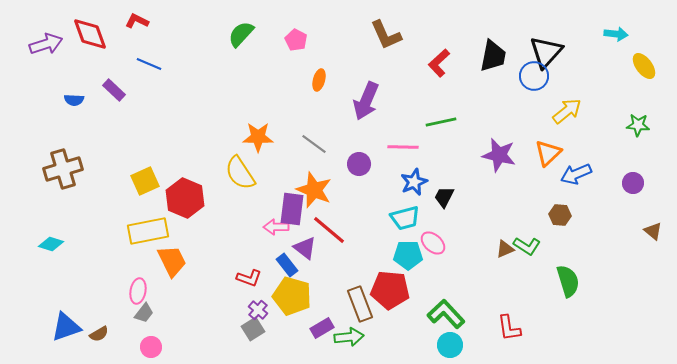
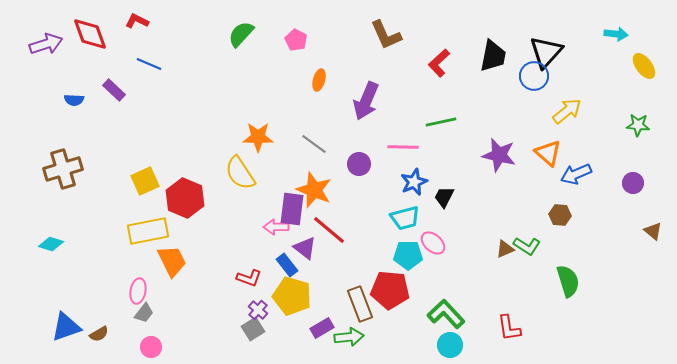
orange triangle at (548, 153): rotated 36 degrees counterclockwise
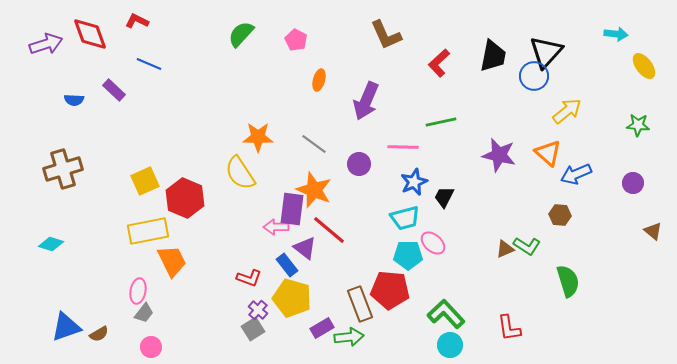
yellow pentagon at (292, 296): moved 2 px down
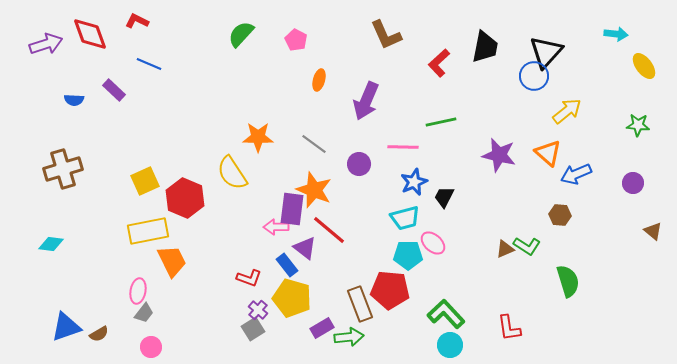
black trapezoid at (493, 56): moved 8 px left, 9 px up
yellow semicircle at (240, 173): moved 8 px left
cyan diamond at (51, 244): rotated 10 degrees counterclockwise
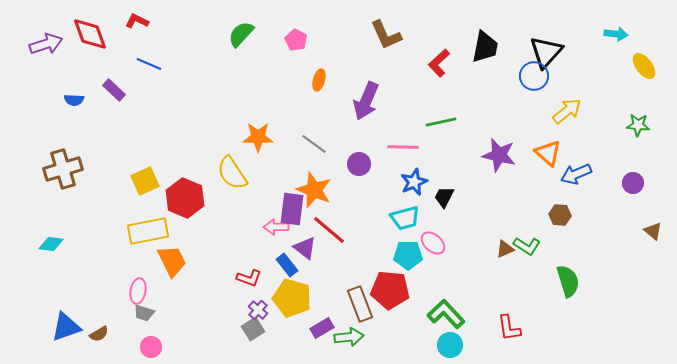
gray trapezoid at (144, 313): rotated 70 degrees clockwise
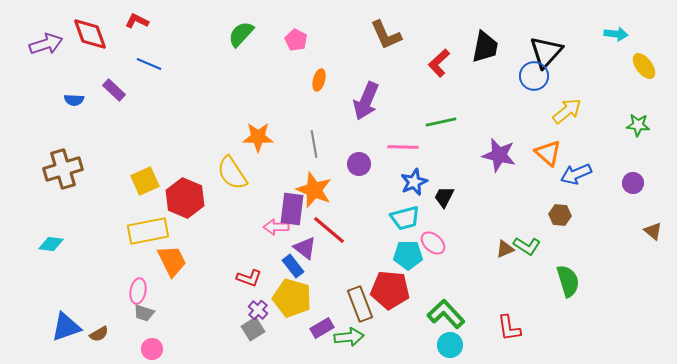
gray line at (314, 144): rotated 44 degrees clockwise
blue rectangle at (287, 265): moved 6 px right, 1 px down
pink circle at (151, 347): moved 1 px right, 2 px down
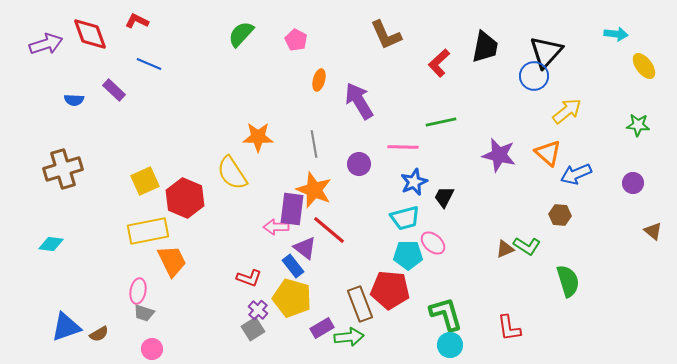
purple arrow at (366, 101): moved 7 px left; rotated 126 degrees clockwise
green L-shape at (446, 314): rotated 27 degrees clockwise
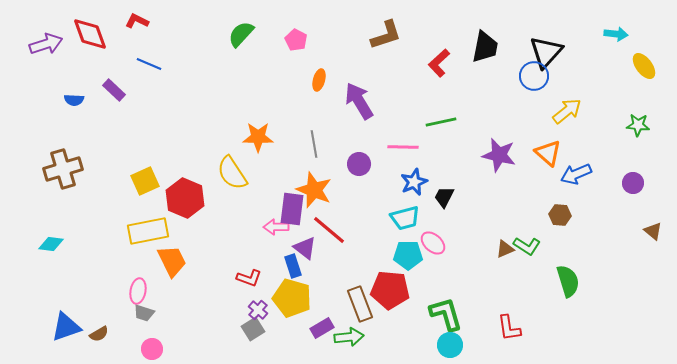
brown L-shape at (386, 35): rotated 84 degrees counterclockwise
blue rectangle at (293, 266): rotated 20 degrees clockwise
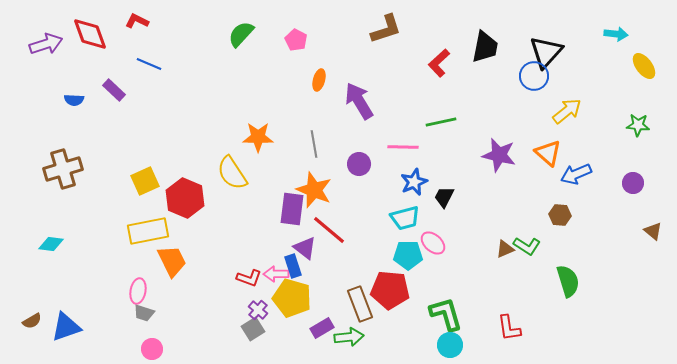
brown L-shape at (386, 35): moved 6 px up
pink arrow at (276, 227): moved 47 px down
brown semicircle at (99, 334): moved 67 px left, 13 px up
